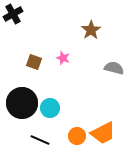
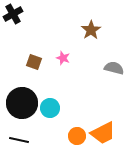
black line: moved 21 px left; rotated 12 degrees counterclockwise
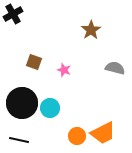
pink star: moved 1 px right, 12 px down
gray semicircle: moved 1 px right
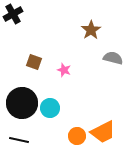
gray semicircle: moved 2 px left, 10 px up
orange trapezoid: moved 1 px up
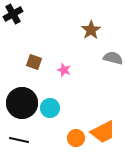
orange circle: moved 1 px left, 2 px down
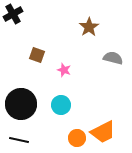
brown star: moved 2 px left, 3 px up
brown square: moved 3 px right, 7 px up
black circle: moved 1 px left, 1 px down
cyan circle: moved 11 px right, 3 px up
orange circle: moved 1 px right
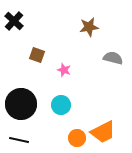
black cross: moved 1 px right, 7 px down; rotated 18 degrees counterclockwise
brown star: rotated 24 degrees clockwise
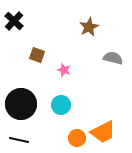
brown star: rotated 18 degrees counterclockwise
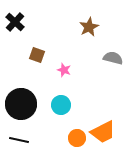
black cross: moved 1 px right, 1 px down
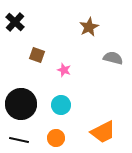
orange circle: moved 21 px left
